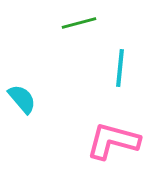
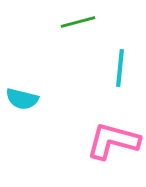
green line: moved 1 px left, 1 px up
cyan semicircle: rotated 144 degrees clockwise
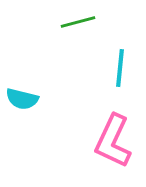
pink L-shape: rotated 80 degrees counterclockwise
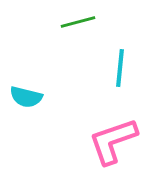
cyan semicircle: moved 4 px right, 2 px up
pink L-shape: rotated 46 degrees clockwise
